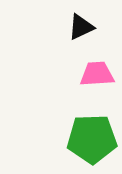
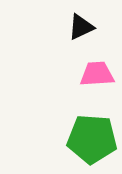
green pentagon: rotated 6 degrees clockwise
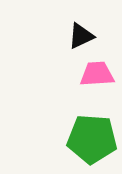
black triangle: moved 9 px down
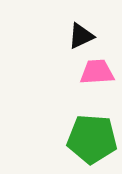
pink trapezoid: moved 2 px up
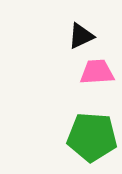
green pentagon: moved 2 px up
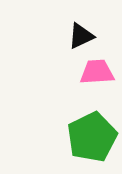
green pentagon: rotated 30 degrees counterclockwise
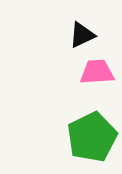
black triangle: moved 1 px right, 1 px up
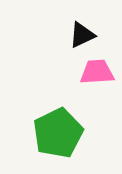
green pentagon: moved 34 px left, 4 px up
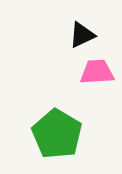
green pentagon: moved 1 px left, 1 px down; rotated 15 degrees counterclockwise
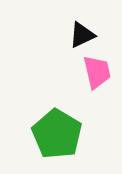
pink trapezoid: rotated 81 degrees clockwise
